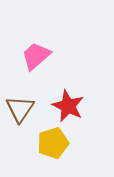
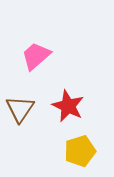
yellow pentagon: moved 27 px right, 8 px down
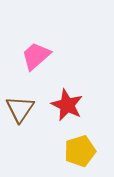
red star: moved 1 px left, 1 px up
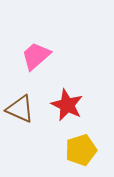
brown triangle: rotated 40 degrees counterclockwise
yellow pentagon: moved 1 px right, 1 px up
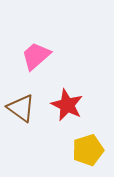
brown triangle: moved 1 px right, 1 px up; rotated 12 degrees clockwise
yellow pentagon: moved 7 px right
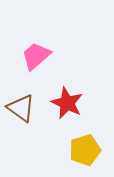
red star: moved 2 px up
yellow pentagon: moved 3 px left
